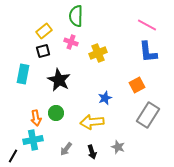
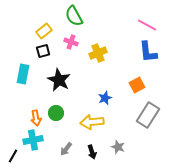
green semicircle: moved 2 px left; rotated 30 degrees counterclockwise
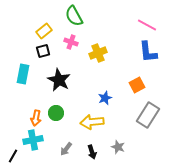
orange arrow: rotated 21 degrees clockwise
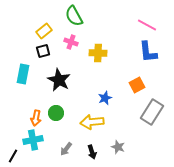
yellow cross: rotated 24 degrees clockwise
gray rectangle: moved 4 px right, 3 px up
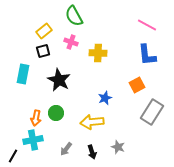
blue L-shape: moved 1 px left, 3 px down
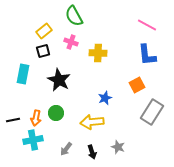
black line: moved 36 px up; rotated 48 degrees clockwise
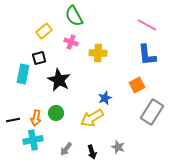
black square: moved 4 px left, 7 px down
yellow arrow: moved 4 px up; rotated 25 degrees counterclockwise
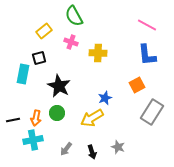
black star: moved 6 px down
green circle: moved 1 px right
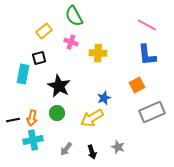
blue star: moved 1 px left
gray rectangle: rotated 35 degrees clockwise
orange arrow: moved 4 px left
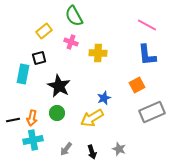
gray star: moved 1 px right, 2 px down
